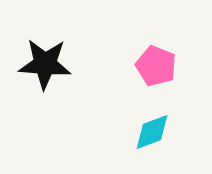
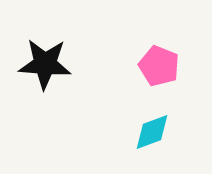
pink pentagon: moved 3 px right
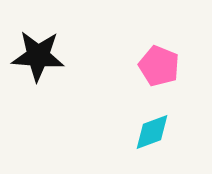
black star: moved 7 px left, 8 px up
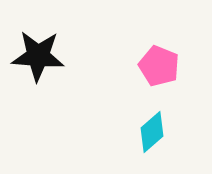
cyan diamond: rotated 21 degrees counterclockwise
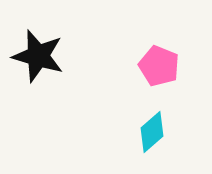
black star: rotated 12 degrees clockwise
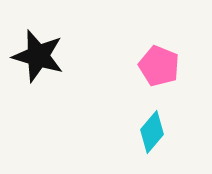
cyan diamond: rotated 9 degrees counterclockwise
